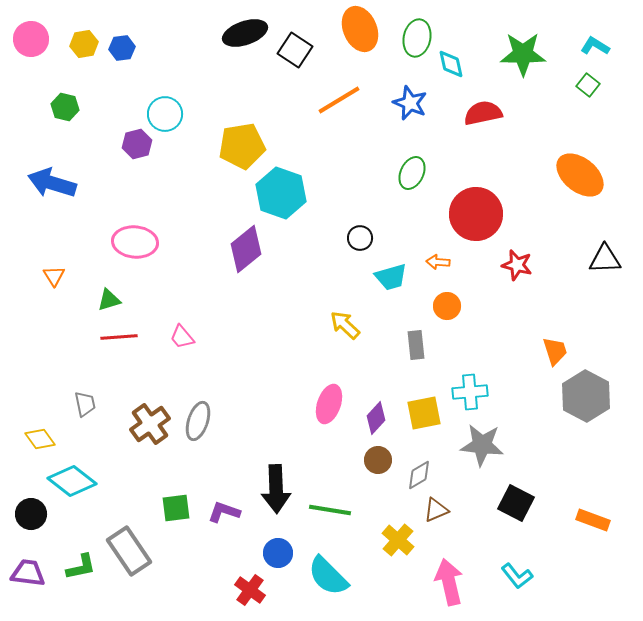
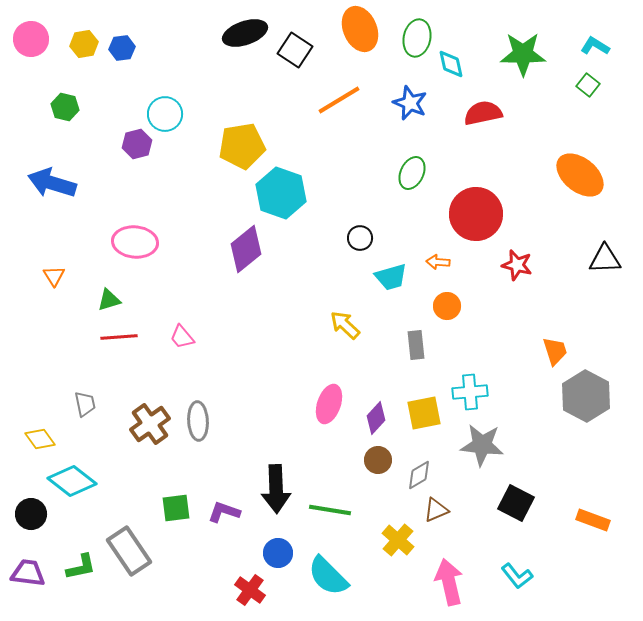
gray ellipse at (198, 421): rotated 21 degrees counterclockwise
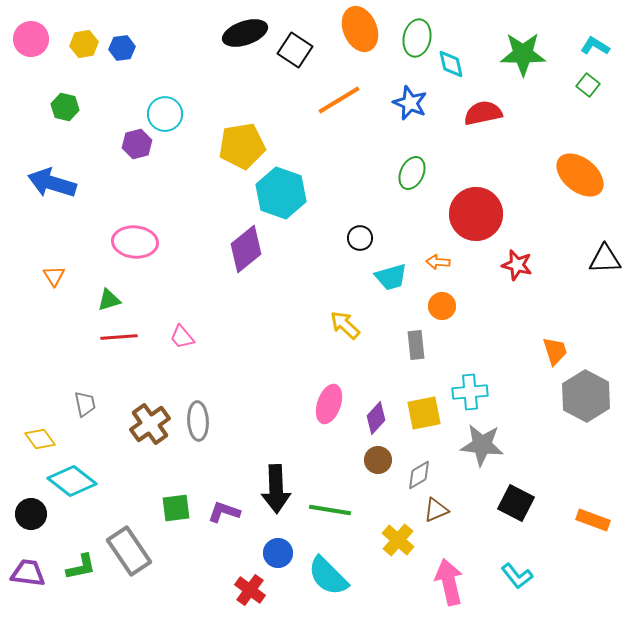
orange circle at (447, 306): moved 5 px left
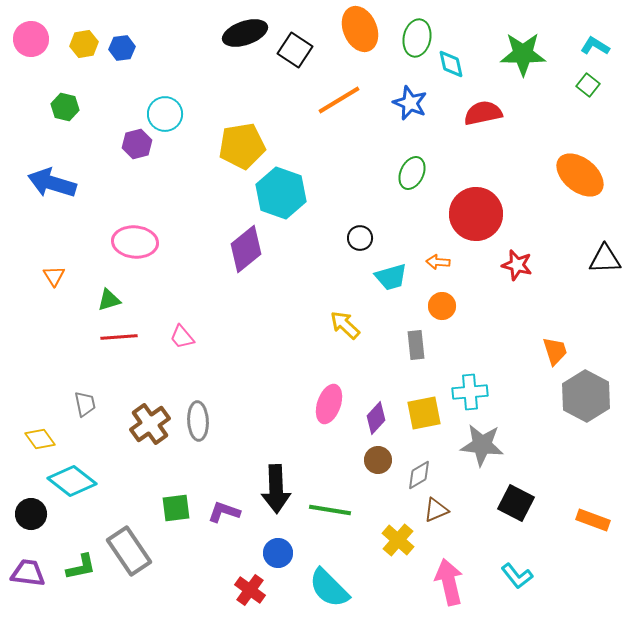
cyan semicircle at (328, 576): moved 1 px right, 12 px down
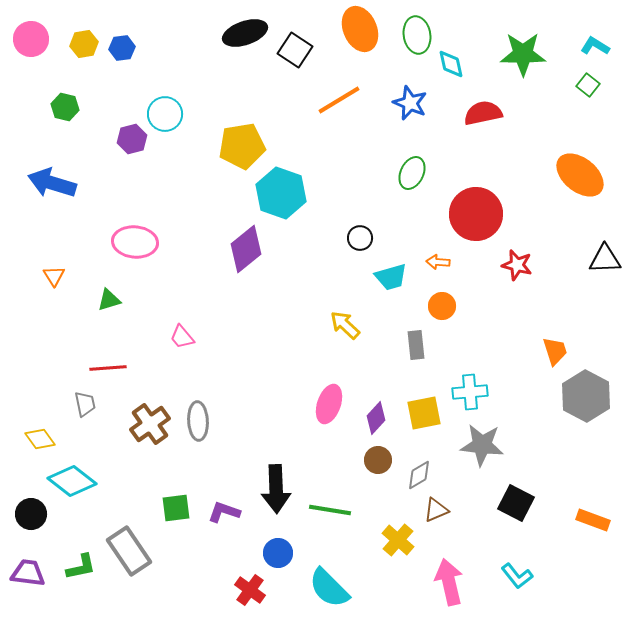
green ellipse at (417, 38): moved 3 px up; rotated 21 degrees counterclockwise
purple hexagon at (137, 144): moved 5 px left, 5 px up
red line at (119, 337): moved 11 px left, 31 px down
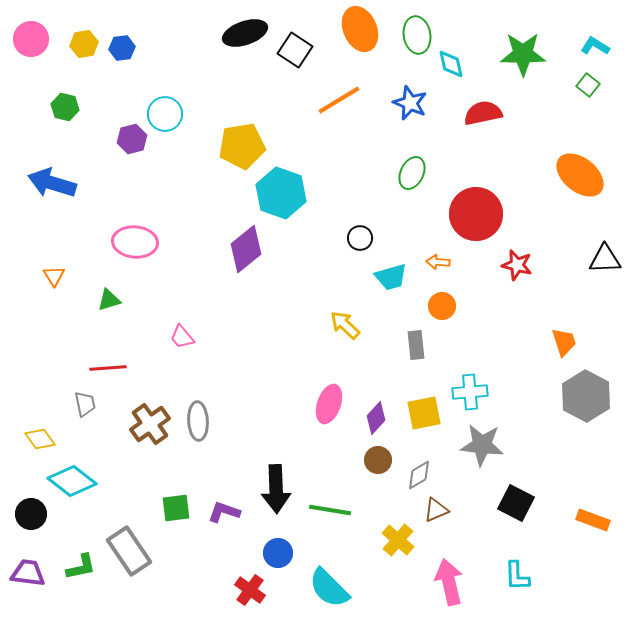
orange trapezoid at (555, 351): moved 9 px right, 9 px up
cyan L-shape at (517, 576): rotated 36 degrees clockwise
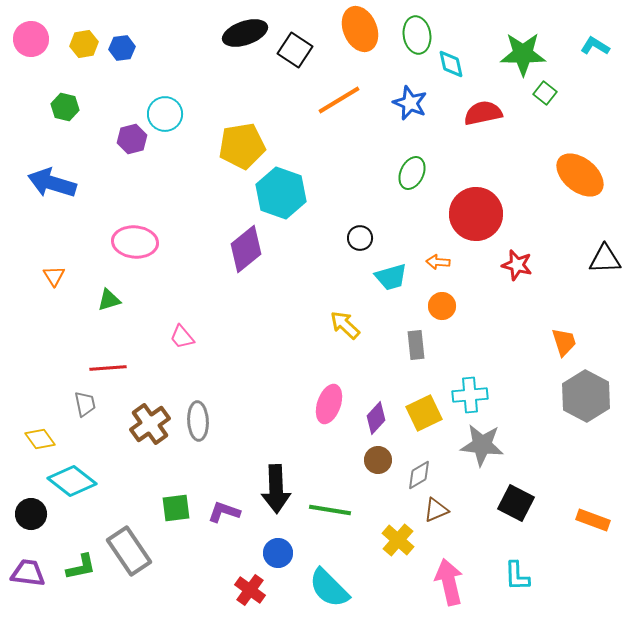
green square at (588, 85): moved 43 px left, 8 px down
cyan cross at (470, 392): moved 3 px down
yellow square at (424, 413): rotated 15 degrees counterclockwise
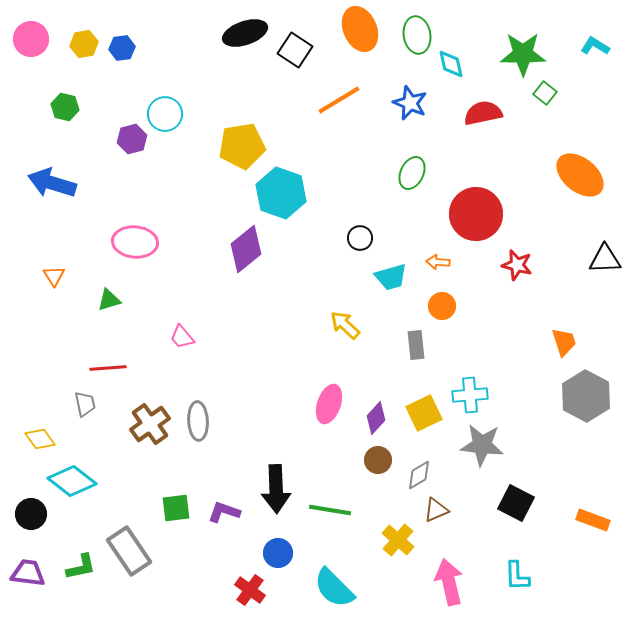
cyan semicircle at (329, 588): moved 5 px right
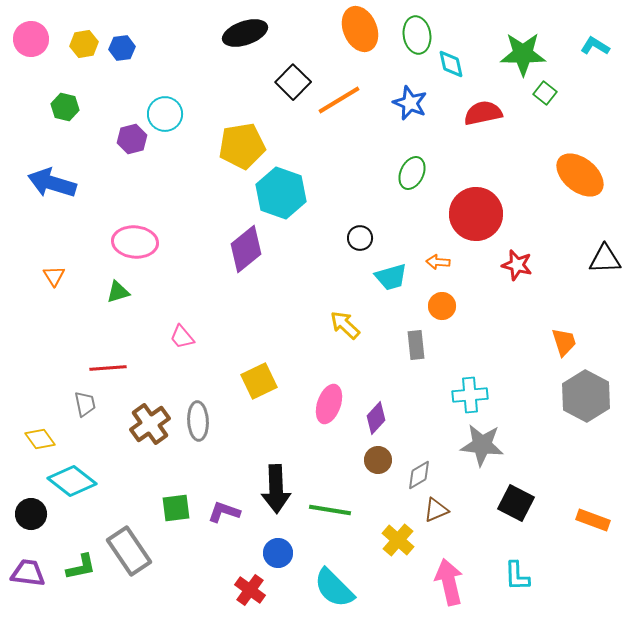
black square at (295, 50): moved 2 px left, 32 px down; rotated 12 degrees clockwise
green triangle at (109, 300): moved 9 px right, 8 px up
yellow square at (424, 413): moved 165 px left, 32 px up
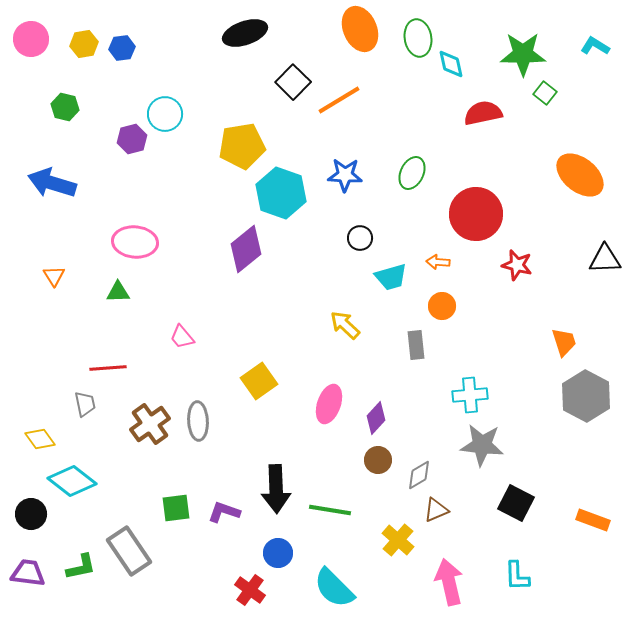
green ellipse at (417, 35): moved 1 px right, 3 px down
blue star at (410, 103): moved 65 px left, 72 px down; rotated 20 degrees counterclockwise
green triangle at (118, 292): rotated 15 degrees clockwise
yellow square at (259, 381): rotated 9 degrees counterclockwise
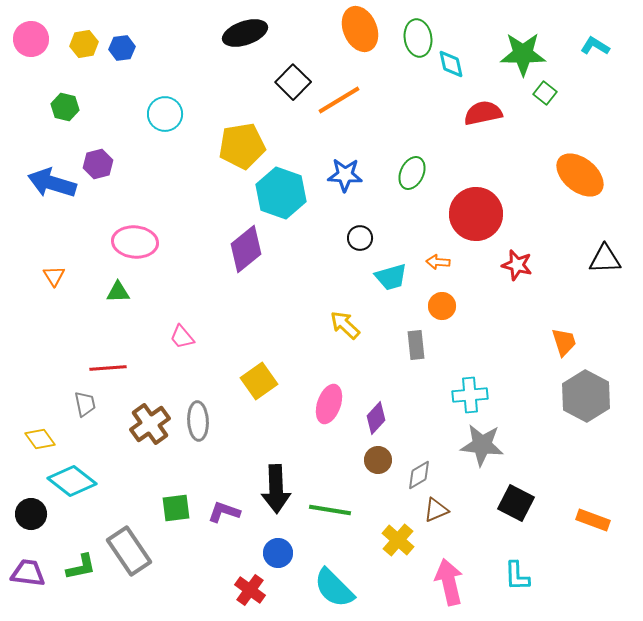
purple hexagon at (132, 139): moved 34 px left, 25 px down
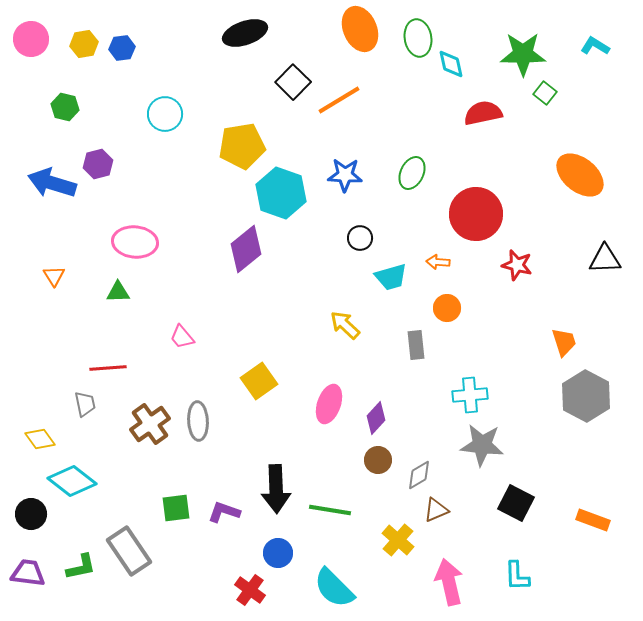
orange circle at (442, 306): moved 5 px right, 2 px down
